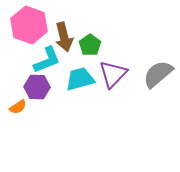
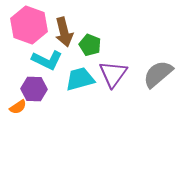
brown arrow: moved 5 px up
green pentagon: rotated 15 degrees counterclockwise
cyan L-shape: rotated 48 degrees clockwise
purple triangle: rotated 8 degrees counterclockwise
purple hexagon: moved 3 px left, 2 px down
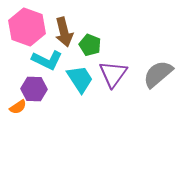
pink hexagon: moved 2 px left, 2 px down
cyan trapezoid: rotated 72 degrees clockwise
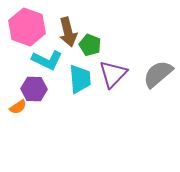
brown arrow: moved 4 px right
purple triangle: rotated 8 degrees clockwise
cyan trapezoid: rotated 28 degrees clockwise
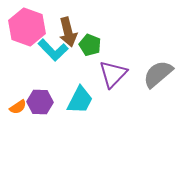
cyan L-shape: moved 6 px right, 10 px up; rotated 20 degrees clockwise
cyan trapezoid: moved 21 px down; rotated 32 degrees clockwise
purple hexagon: moved 6 px right, 13 px down
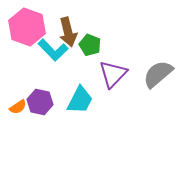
purple hexagon: rotated 10 degrees clockwise
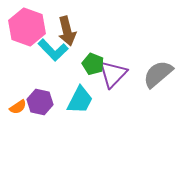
brown arrow: moved 1 px left, 1 px up
green pentagon: moved 3 px right, 19 px down
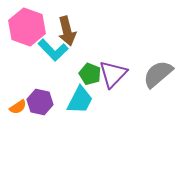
green pentagon: moved 3 px left, 10 px down
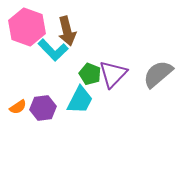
purple hexagon: moved 3 px right, 6 px down; rotated 20 degrees counterclockwise
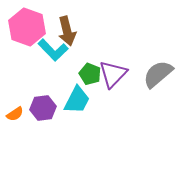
cyan trapezoid: moved 3 px left
orange semicircle: moved 3 px left, 7 px down
